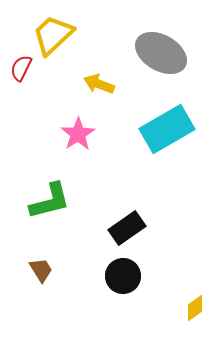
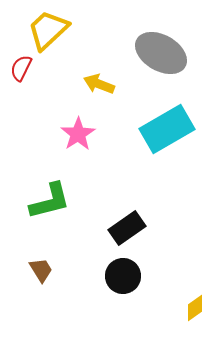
yellow trapezoid: moved 5 px left, 5 px up
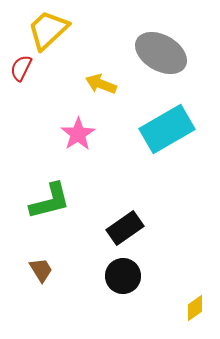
yellow arrow: moved 2 px right
black rectangle: moved 2 px left
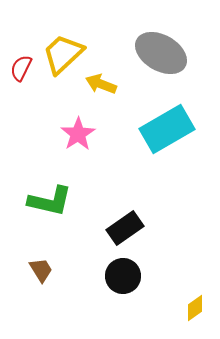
yellow trapezoid: moved 15 px right, 24 px down
green L-shape: rotated 27 degrees clockwise
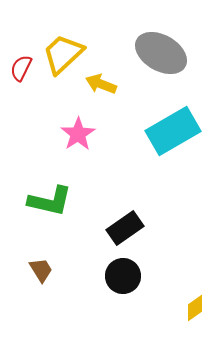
cyan rectangle: moved 6 px right, 2 px down
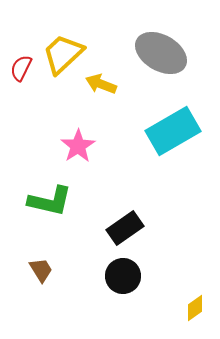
pink star: moved 12 px down
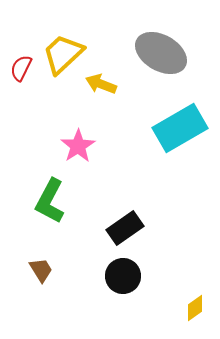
cyan rectangle: moved 7 px right, 3 px up
green L-shape: rotated 105 degrees clockwise
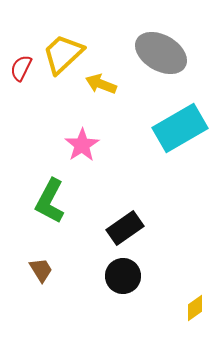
pink star: moved 4 px right, 1 px up
